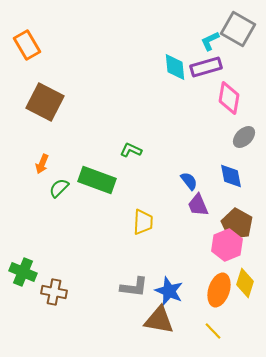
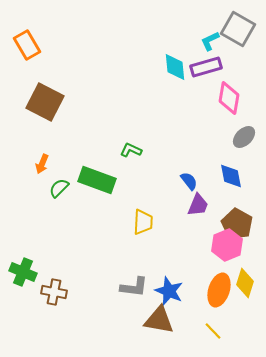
purple trapezoid: rotated 135 degrees counterclockwise
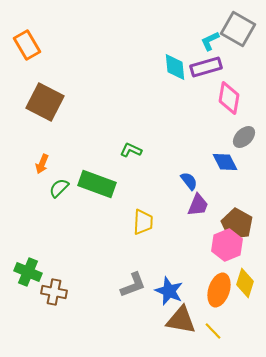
blue diamond: moved 6 px left, 14 px up; rotated 16 degrees counterclockwise
green rectangle: moved 4 px down
green cross: moved 5 px right
gray L-shape: moved 1 px left, 2 px up; rotated 28 degrees counterclockwise
brown triangle: moved 22 px right
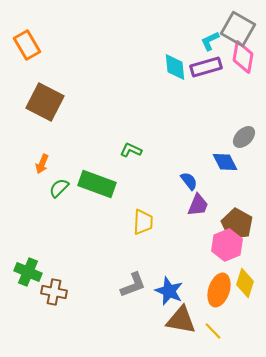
pink diamond: moved 14 px right, 41 px up
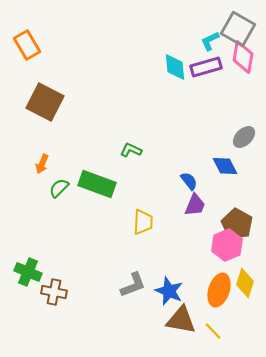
blue diamond: moved 4 px down
purple trapezoid: moved 3 px left
